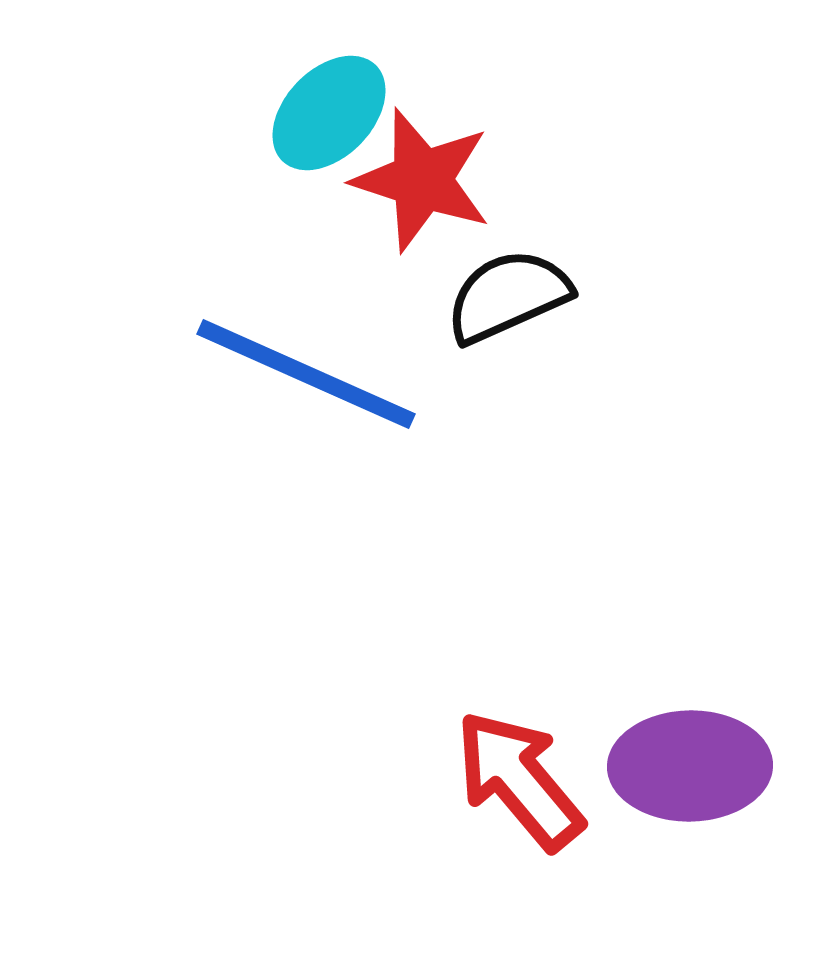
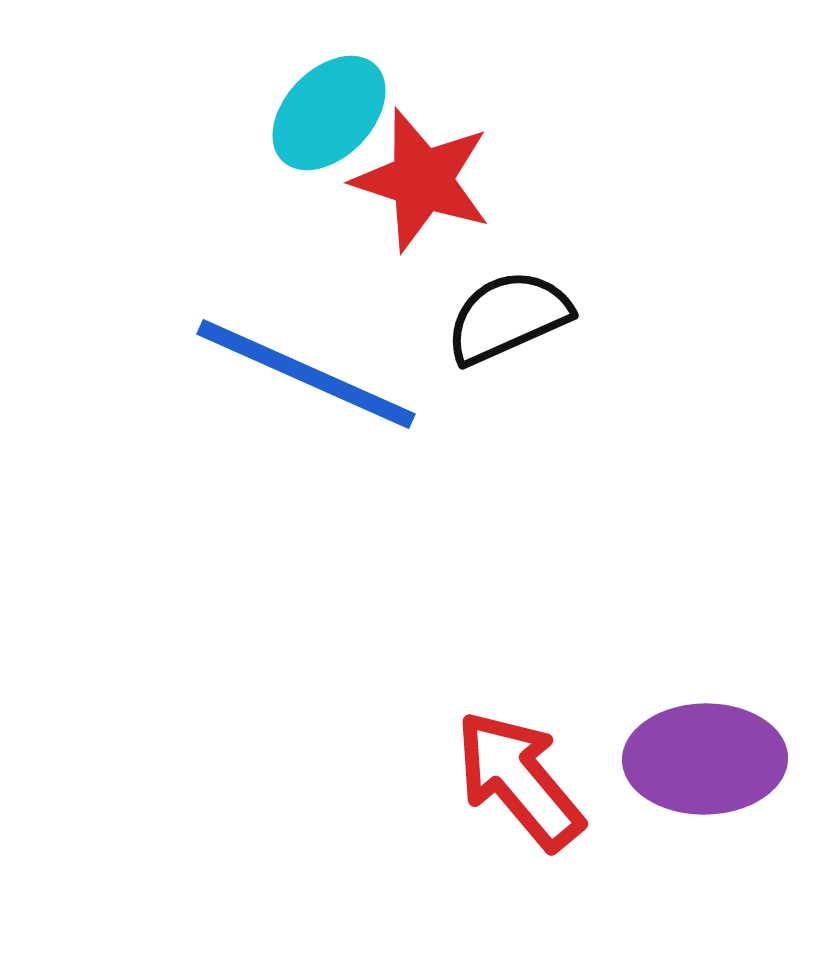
black semicircle: moved 21 px down
purple ellipse: moved 15 px right, 7 px up
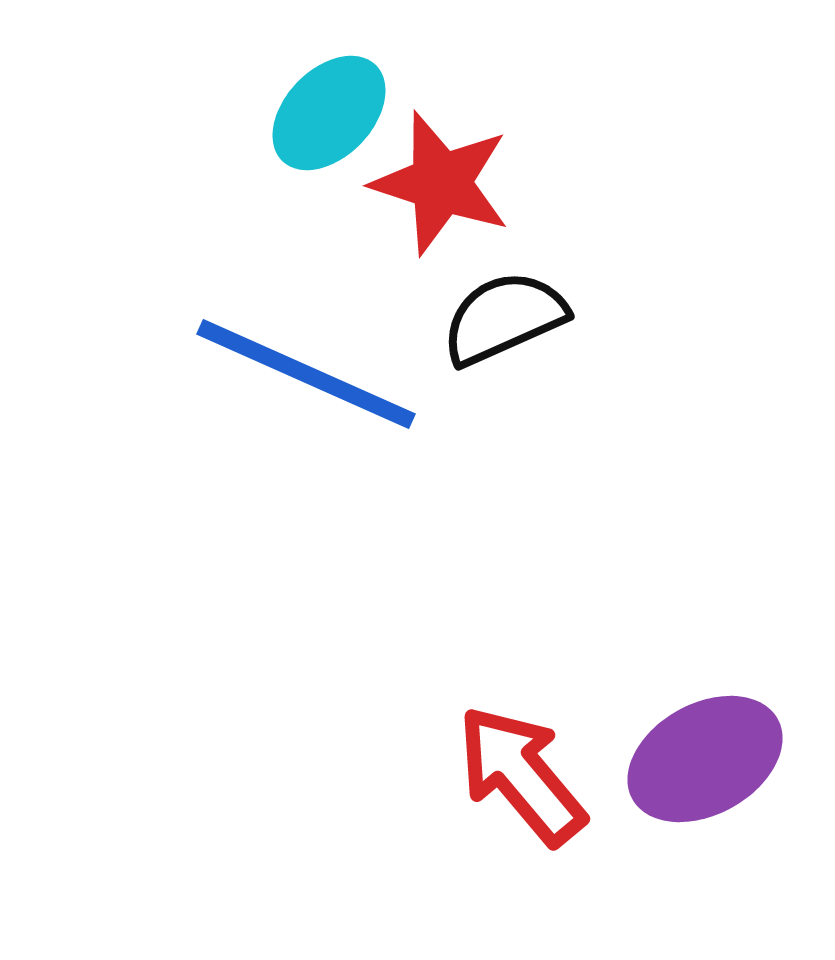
red star: moved 19 px right, 3 px down
black semicircle: moved 4 px left, 1 px down
purple ellipse: rotated 28 degrees counterclockwise
red arrow: moved 2 px right, 5 px up
